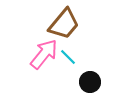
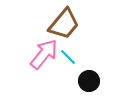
black circle: moved 1 px left, 1 px up
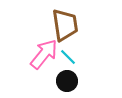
brown trapezoid: moved 1 px right, 1 px down; rotated 48 degrees counterclockwise
black circle: moved 22 px left
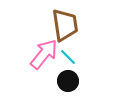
black circle: moved 1 px right
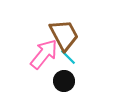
brown trapezoid: moved 1 px left, 10 px down; rotated 20 degrees counterclockwise
black circle: moved 4 px left
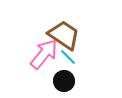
brown trapezoid: rotated 28 degrees counterclockwise
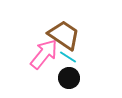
cyan line: rotated 12 degrees counterclockwise
black circle: moved 5 px right, 3 px up
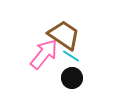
cyan line: moved 3 px right, 1 px up
black circle: moved 3 px right
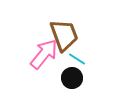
brown trapezoid: rotated 36 degrees clockwise
cyan line: moved 6 px right, 3 px down
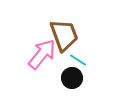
pink arrow: moved 2 px left
cyan line: moved 1 px right, 1 px down
